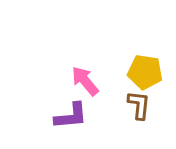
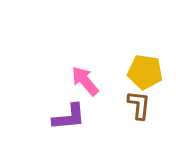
purple L-shape: moved 2 px left, 1 px down
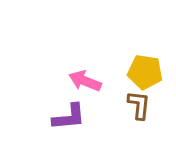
pink arrow: rotated 28 degrees counterclockwise
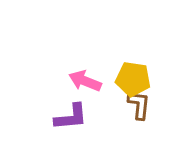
yellow pentagon: moved 12 px left, 7 px down
purple L-shape: moved 2 px right
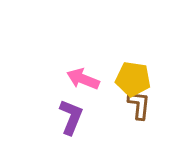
pink arrow: moved 2 px left, 2 px up
purple L-shape: rotated 63 degrees counterclockwise
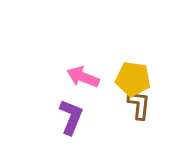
pink arrow: moved 2 px up
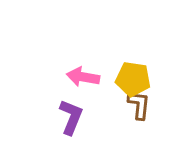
pink arrow: rotated 12 degrees counterclockwise
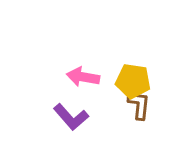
yellow pentagon: moved 2 px down
purple L-shape: rotated 117 degrees clockwise
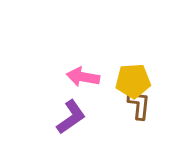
yellow pentagon: rotated 12 degrees counterclockwise
purple L-shape: rotated 84 degrees counterclockwise
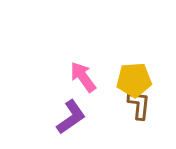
pink arrow: rotated 44 degrees clockwise
yellow pentagon: moved 1 px right, 1 px up
